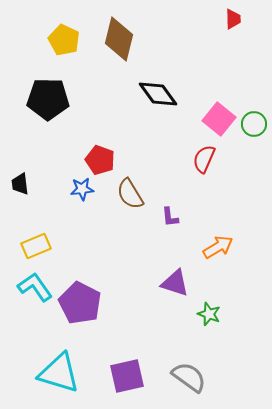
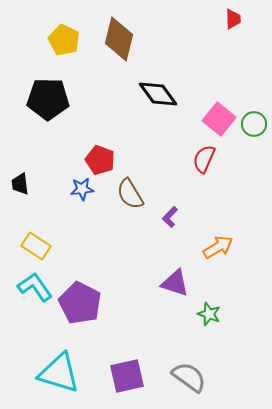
purple L-shape: rotated 50 degrees clockwise
yellow rectangle: rotated 56 degrees clockwise
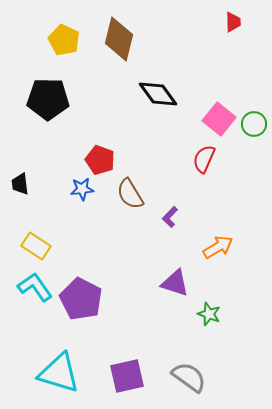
red trapezoid: moved 3 px down
purple pentagon: moved 1 px right, 4 px up
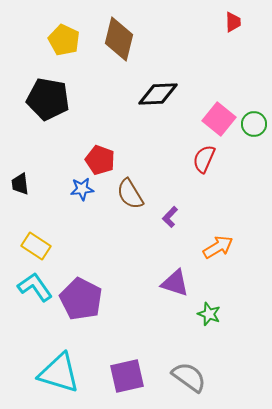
black diamond: rotated 57 degrees counterclockwise
black pentagon: rotated 9 degrees clockwise
